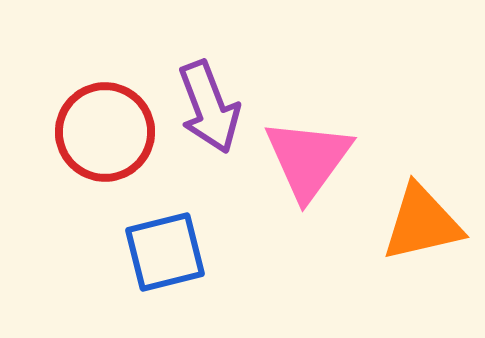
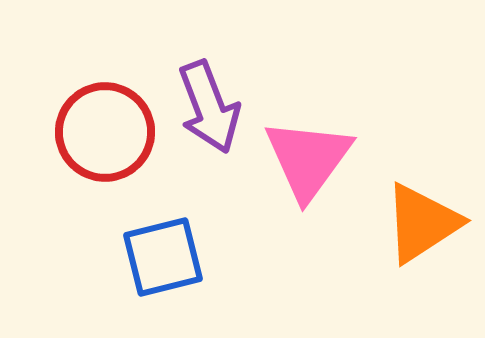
orange triangle: rotated 20 degrees counterclockwise
blue square: moved 2 px left, 5 px down
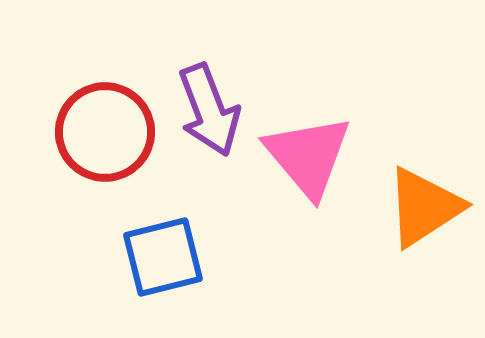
purple arrow: moved 3 px down
pink triangle: moved 3 px up; rotated 16 degrees counterclockwise
orange triangle: moved 2 px right, 16 px up
